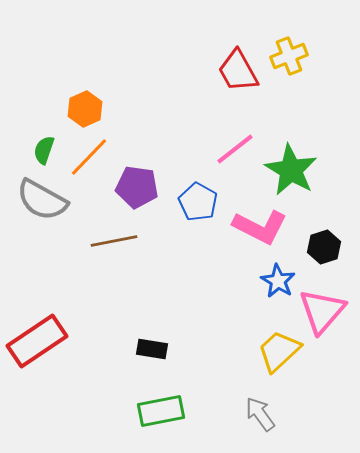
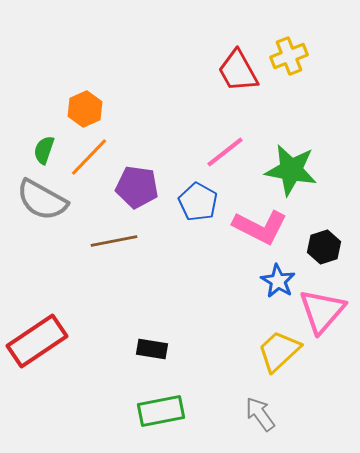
pink line: moved 10 px left, 3 px down
green star: rotated 20 degrees counterclockwise
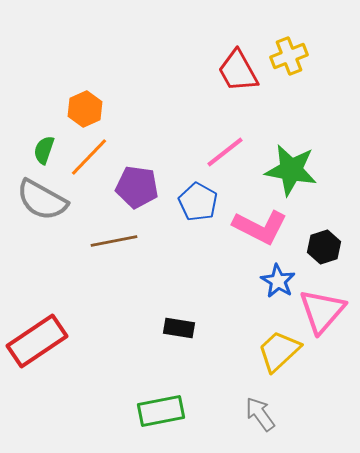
black rectangle: moved 27 px right, 21 px up
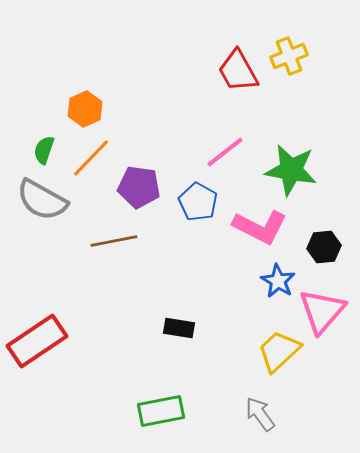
orange line: moved 2 px right, 1 px down
purple pentagon: moved 2 px right
black hexagon: rotated 12 degrees clockwise
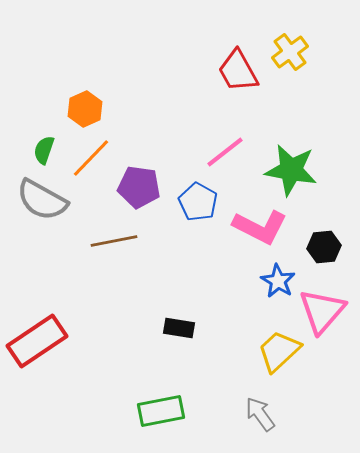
yellow cross: moved 1 px right, 4 px up; rotated 15 degrees counterclockwise
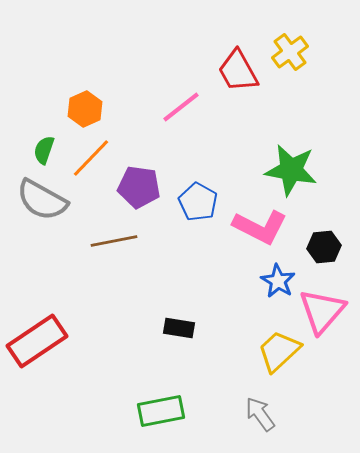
pink line: moved 44 px left, 45 px up
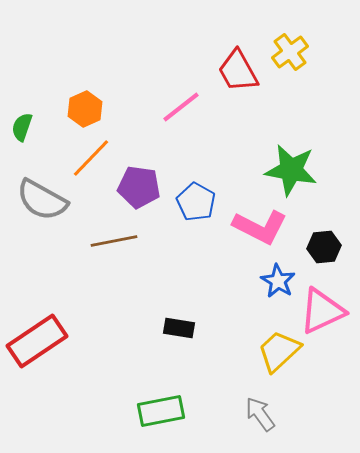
green semicircle: moved 22 px left, 23 px up
blue pentagon: moved 2 px left
pink triangle: rotated 24 degrees clockwise
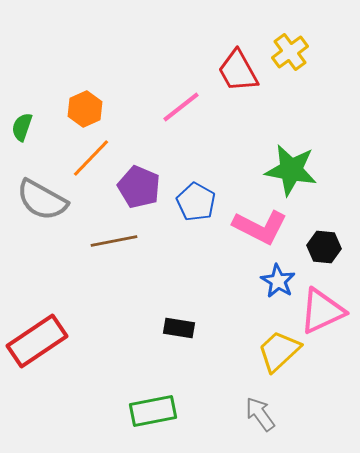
purple pentagon: rotated 15 degrees clockwise
black hexagon: rotated 12 degrees clockwise
green rectangle: moved 8 px left
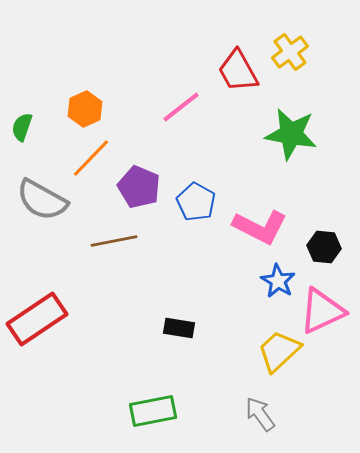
green star: moved 36 px up
red rectangle: moved 22 px up
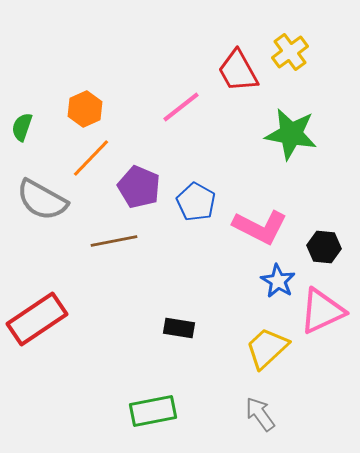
yellow trapezoid: moved 12 px left, 3 px up
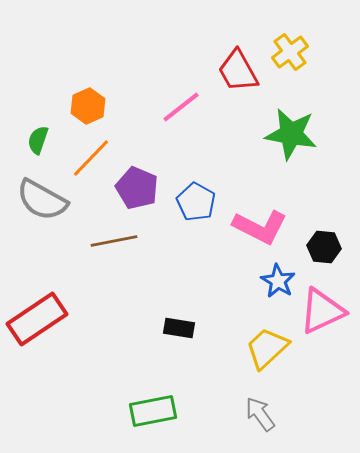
orange hexagon: moved 3 px right, 3 px up
green semicircle: moved 16 px right, 13 px down
purple pentagon: moved 2 px left, 1 px down
